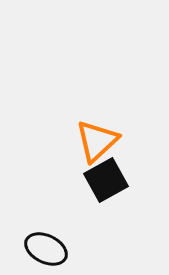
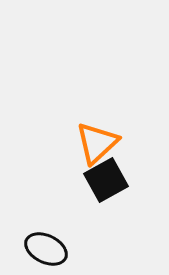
orange triangle: moved 2 px down
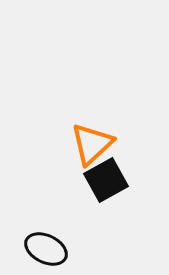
orange triangle: moved 5 px left, 1 px down
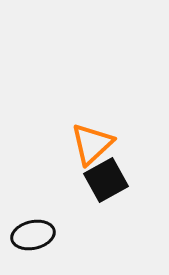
black ellipse: moved 13 px left, 14 px up; rotated 39 degrees counterclockwise
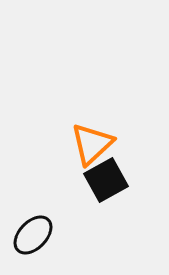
black ellipse: rotated 33 degrees counterclockwise
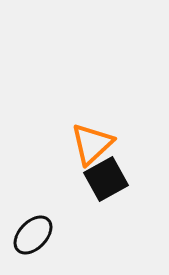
black square: moved 1 px up
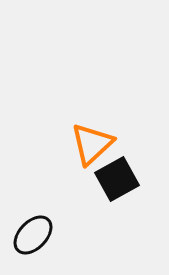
black square: moved 11 px right
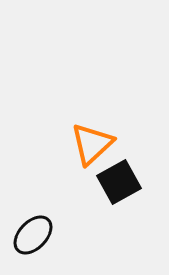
black square: moved 2 px right, 3 px down
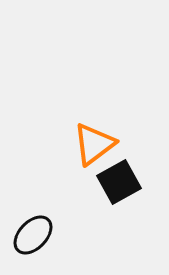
orange triangle: moved 2 px right; rotated 6 degrees clockwise
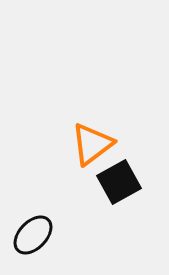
orange triangle: moved 2 px left
